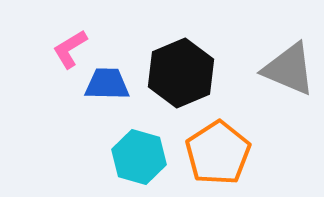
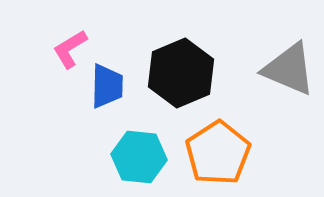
blue trapezoid: moved 2 px down; rotated 90 degrees clockwise
cyan hexagon: rotated 10 degrees counterclockwise
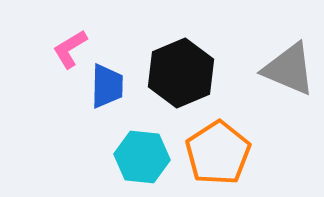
cyan hexagon: moved 3 px right
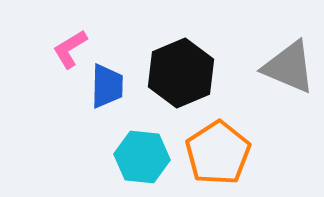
gray triangle: moved 2 px up
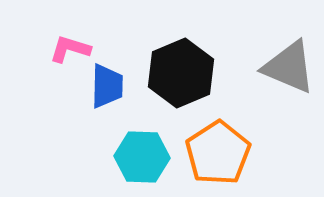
pink L-shape: rotated 48 degrees clockwise
cyan hexagon: rotated 4 degrees counterclockwise
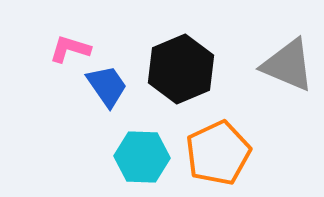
gray triangle: moved 1 px left, 2 px up
black hexagon: moved 4 px up
blue trapezoid: rotated 36 degrees counterclockwise
orange pentagon: rotated 8 degrees clockwise
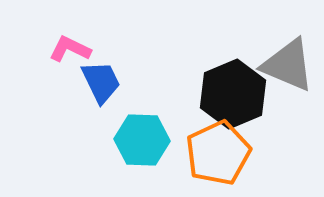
pink L-shape: rotated 9 degrees clockwise
black hexagon: moved 52 px right, 25 px down
blue trapezoid: moved 6 px left, 4 px up; rotated 9 degrees clockwise
cyan hexagon: moved 17 px up
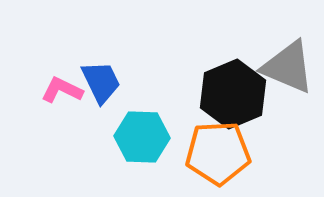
pink L-shape: moved 8 px left, 41 px down
gray triangle: moved 2 px down
cyan hexagon: moved 3 px up
orange pentagon: rotated 22 degrees clockwise
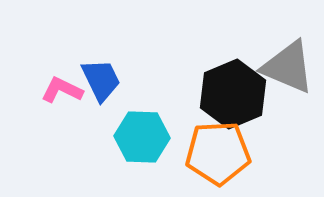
blue trapezoid: moved 2 px up
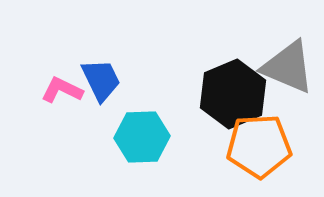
cyan hexagon: rotated 4 degrees counterclockwise
orange pentagon: moved 41 px right, 7 px up
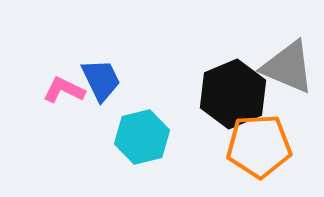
pink L-shape: moved 2 px right
cyan hexagon: rotated 12 degrees counterclockwise
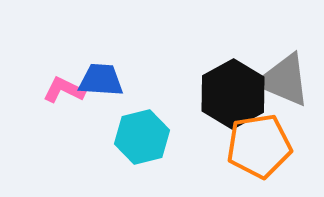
gray triangle: moved 4 px left, 13 px down
blue trapezoid: rotated 60 degrees counterclockwise
black hexagon: rotated 6 degrees counterclockwise
orange pentagon: rotated 6 degrees counterclockwise
